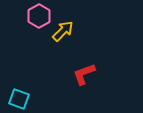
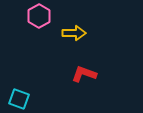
yellow arrow: moved 11 px right, 2 px down; rotated 45 degrees clockwise
red L-shape: rotated 40 degrees clockwise
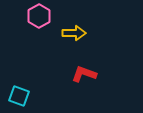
cyan square: moved 3 px up
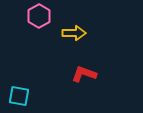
cyan square: rotated 10 degrees counterclockwise
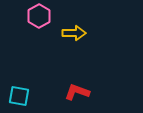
red L-shape: moved 7 px left, 18 px down
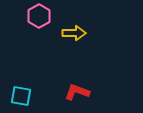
cyan square: moved 2 px right
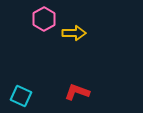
pink hexagon: moved 5 px right, 3 px down
cyan square: rotated 15 degrees clockwise
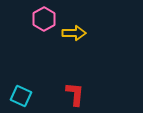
red L-shape: moved 2 px left, 2 px down; rotated 75 degrees clockwise
